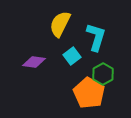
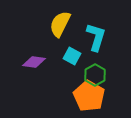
cyan square: rotated 24 degrees counterclockwise
green hexagon: moved 8 px left, 1 px down
orange pentagon: moved 3 px down
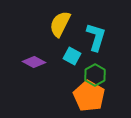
purple diamond: rotated 20 degrees clockwise
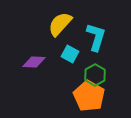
yellow semicircle: rotated 16 degrees clockwise
cyan square: moved 2 px left, 2 px up
purple diamond: rotated 25 degrees counterclockwise
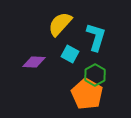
orange pentagon: moved 2 px left, 2 px up
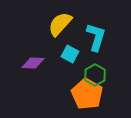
purple diamond: moved 1 px left, 1 px down
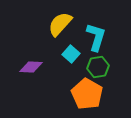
cyan square: moved 1 px right; rotated 12 degrees clockwise
purple diamond: moved 2 px left, 4 px down
green hexagon: moved 3 px right, 8 px up; rotated 20 degrees clockwise
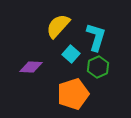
yellow semicircle: moved 2 px left, 2 px down
green hexagon: rotated 15 degrees counterclockwise
orange pentagon: moved 14 px left; rotated 24 degrees clockwise
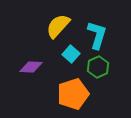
cyan L-shape: moved 1 px right, 2 px up
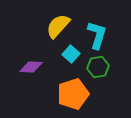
green hexagon: rotated 15 degrees clockwise
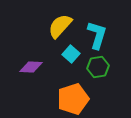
yellow semicircle: moved 2 px right
orange pentagon: moved 5 px down
